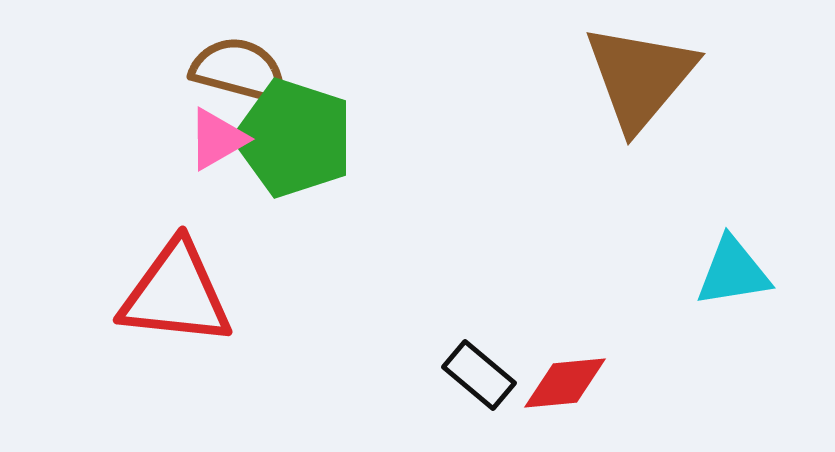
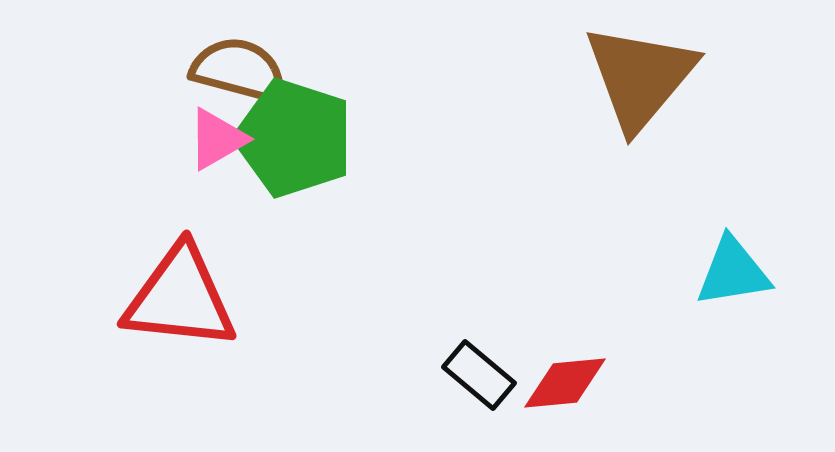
red triangle: moved 4 px right, 4 px down
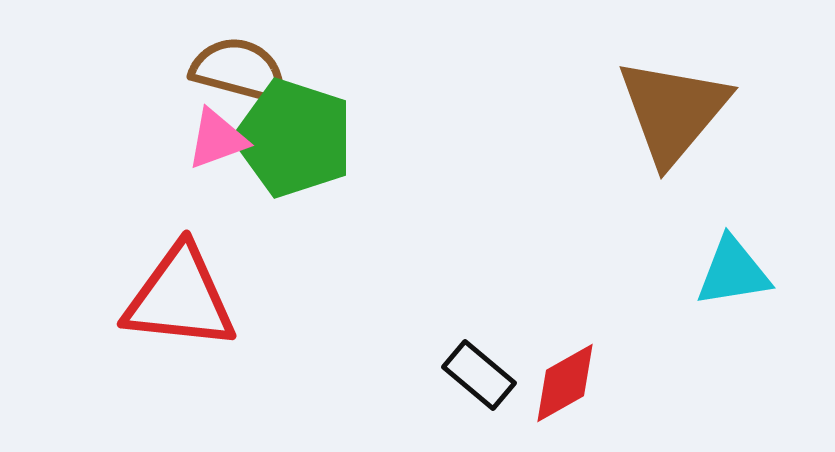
brown triangle: moved 33 px right, 34 px down
pink triangle: rotated 10 degrees clockwise
red diamond: rotated 24 degrees counterclockwise
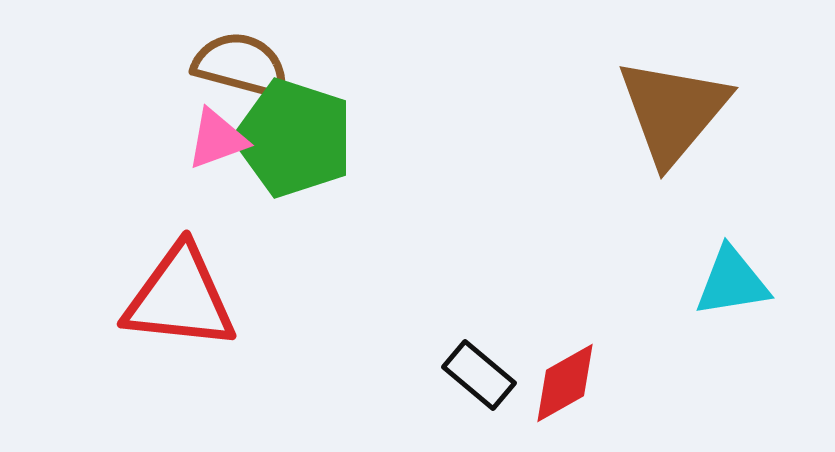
brown semicircle: moved 2 px right, 5 px up
cyan triangle: moved 1 px left, 10 px down
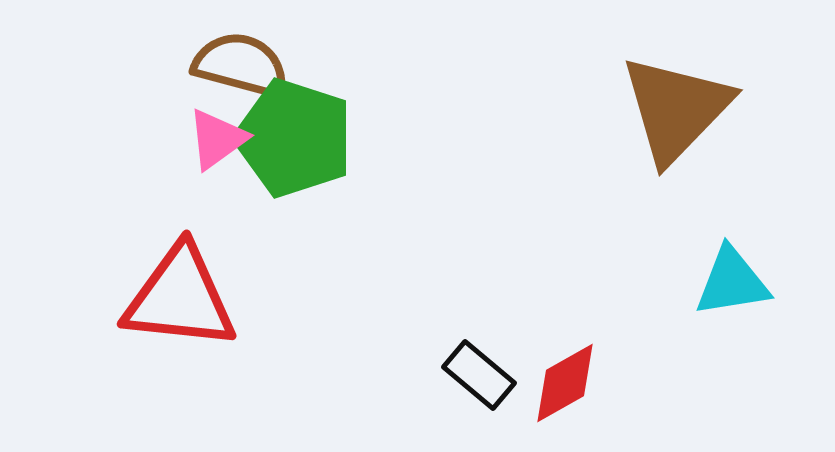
brown triangle: moved 3 px right, 2 px up; rotated 4 degrees clockwise
pink triangle: rotated 16 degrees counterclockwise
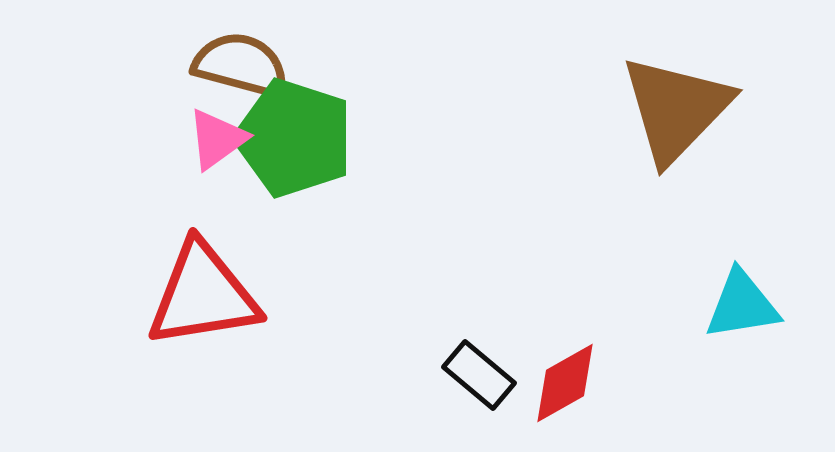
cyan triangle: moved 10 px right, 23 px down
red triangle: moved 23 px right, 3 px up; rotated 15 degrees counterclockwise
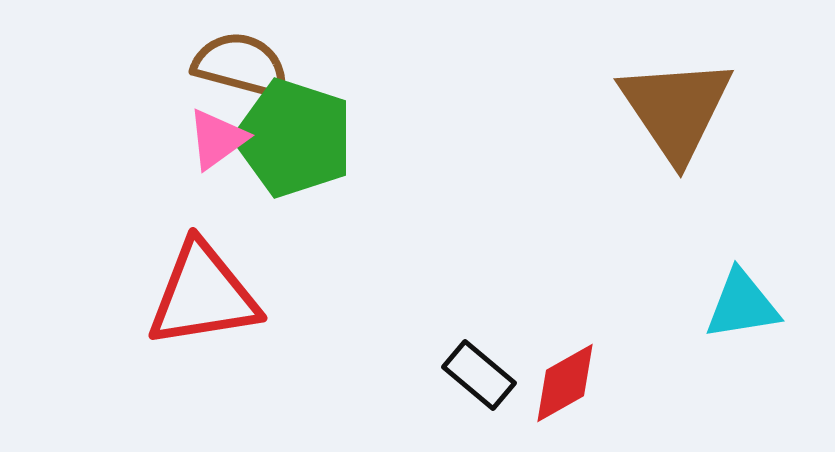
brown triangle: rotated 18 degrees counterclockwise
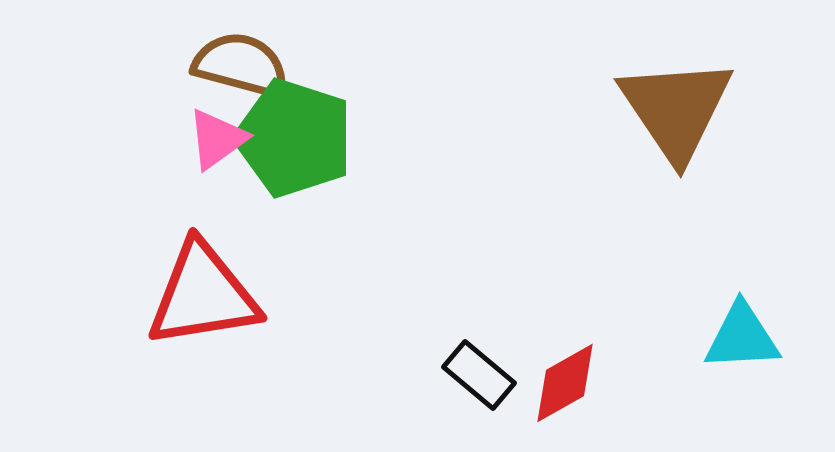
cyan triangle: moved 32 px down; rotated 6 degrees clockwise
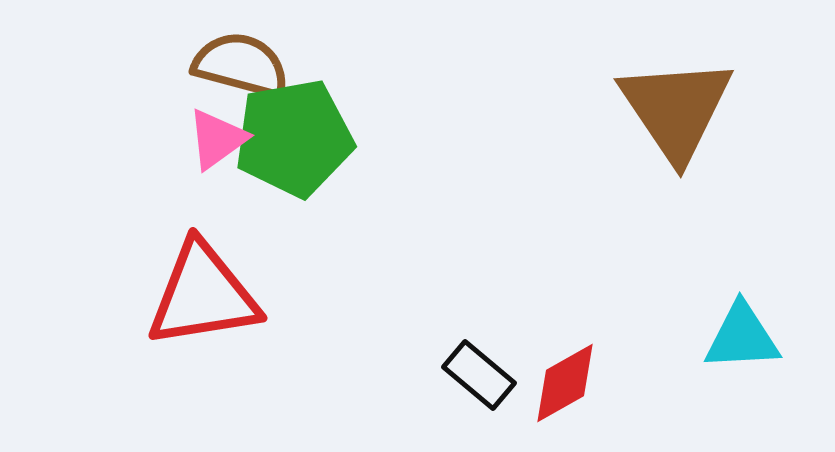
green pentagon: rotated 28 degrees counterclockwise
